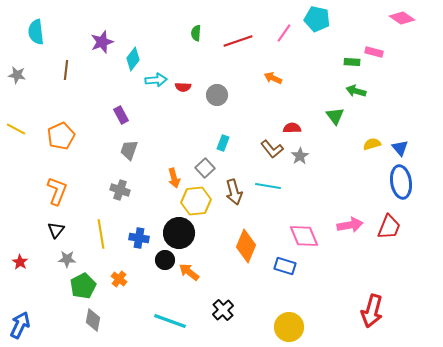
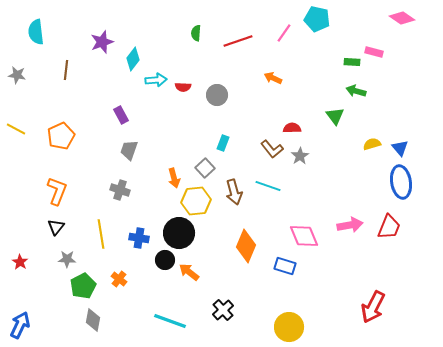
cyan line at (268, 186): rotated 10 degrees clockwise
black triangle at (56, 230): moved 3 px up
red arrow at (372, 311): moved 1 px right, 4 px up; rotated 12 degrees clockwise
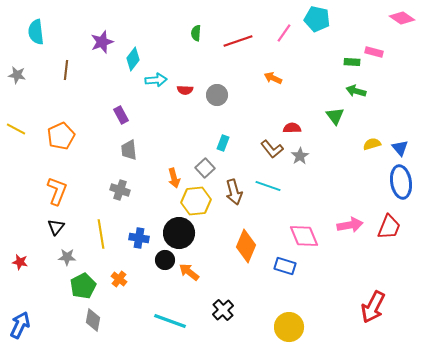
red semicircle at (183, 87): moved 2 px right, 3 px down
gray trapezoid at (129, 150): rotated 25 degrees counterclockwise
gray star at (67, 259): moved 2 px up
red star at (20, 262): rotated 21 degrees counterclockwise
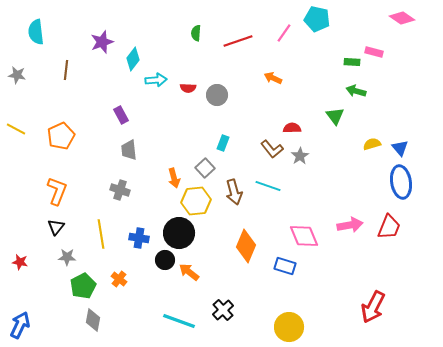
red semicircle at (185, 90): moved 3 px right, 2 px up
cyan line at (170, 321): moved 9 px right
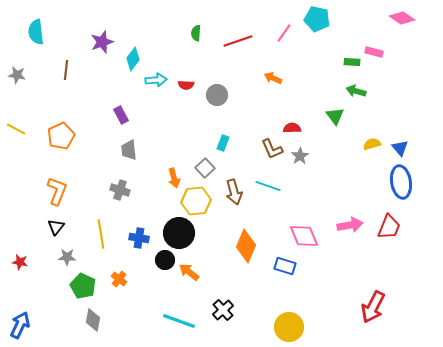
red semicircle at (188, 88): moved 2 px left, 3 px up
brown L-shape at (272, 149): rotated 15 degrees clockwise
green pentagon at (83, 286): rotated 20 degrees counterclockwise
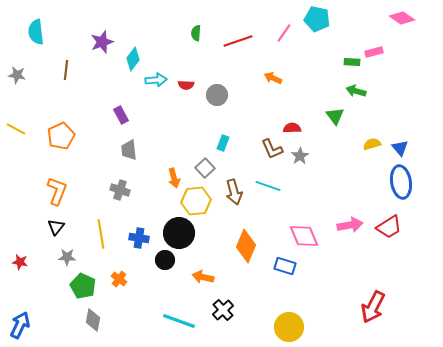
pink rectangle at (374, 52): rotated 30 degrees counterclockwise
red trapezoid at (389, 227): rotated 36 degrees clockwise
orange arrow at (189, 272): moved 14 px right, 5 px down; rotated 25 degrees counterclockwise
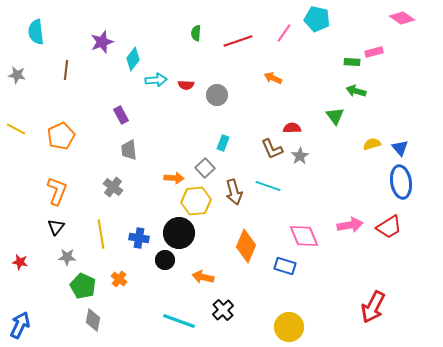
orange arrow at (174, 178): rotated 72 degrees counterclockwise
gray cross at (120, 190): moved 7 px left, 3 px up; rotated 18 degrees clockwise
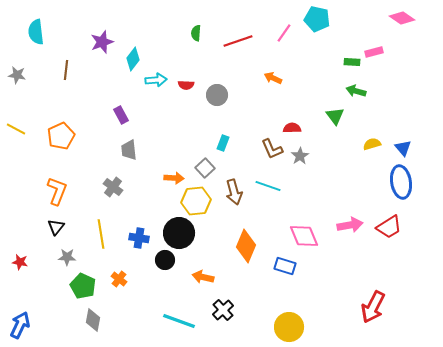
blue triangle at (400, 148): moved 3 px right
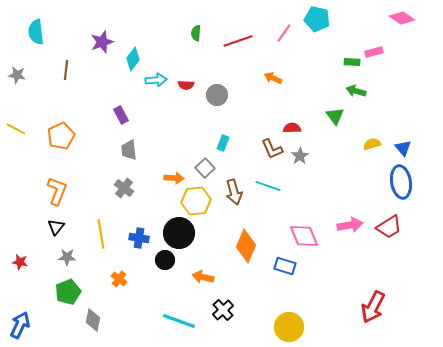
gray cross at (113, 187): moved 11 px right, 1 px down
green pentagon at (83, 286): moved 15 px left, 6 px down; rotated 25 degrees clockwise
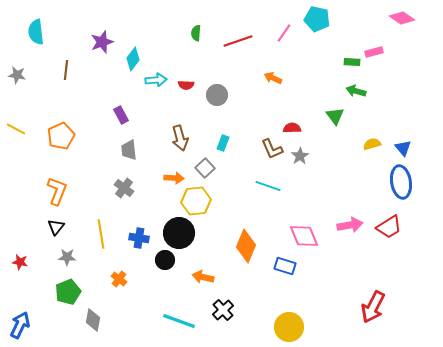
brown arrow at (234, 192): moved 54 px left, 54 px up
